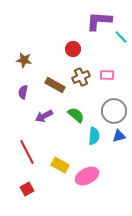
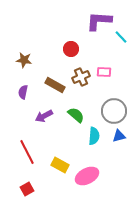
red circle: moved 2 px left
pink rectangle: moved 3 px left, 3 px up
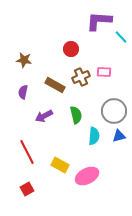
green semicircle: rotated 36 degrees clockwise
